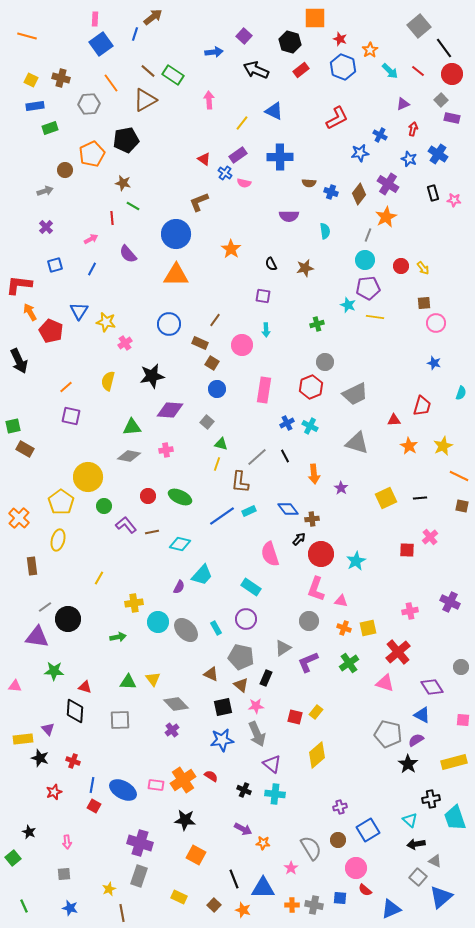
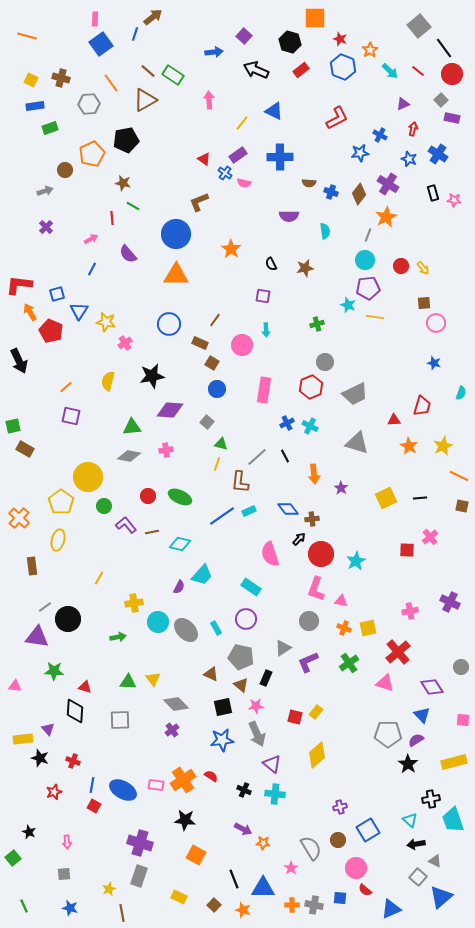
blue square at (55, 265): moved 2 px right, 29 px down
blue triangle at (422, 715): rotated 18 degrees clockwise
gray pentagon at (388, 734): rotated 12 degrees counterclockwise
cyan trapezoid at (455, 818): moved 2 px left, 2 px down
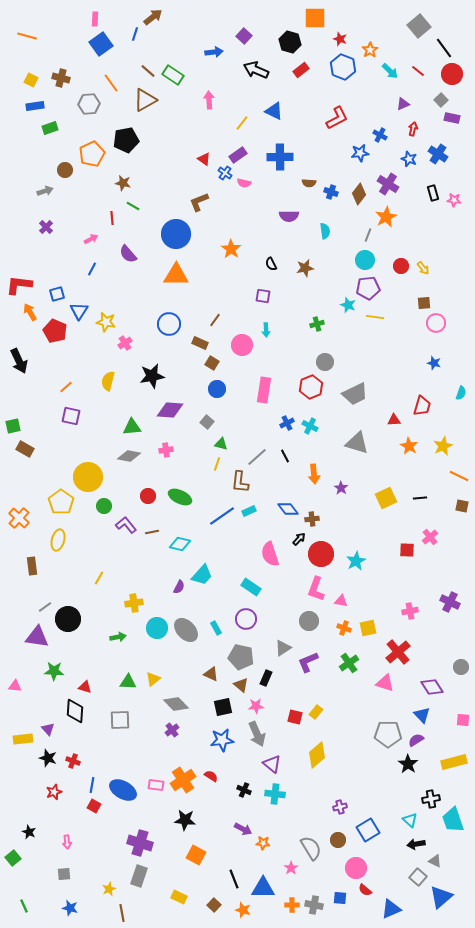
red pentagon at (51, 331): moved 4 px right
cyan circle at (158, 622): moved 1 px left, 6 px down
yellow triangle at (153, 679): rotated 28 degrees clockwise
black star at (40, 758): moved 8 px right
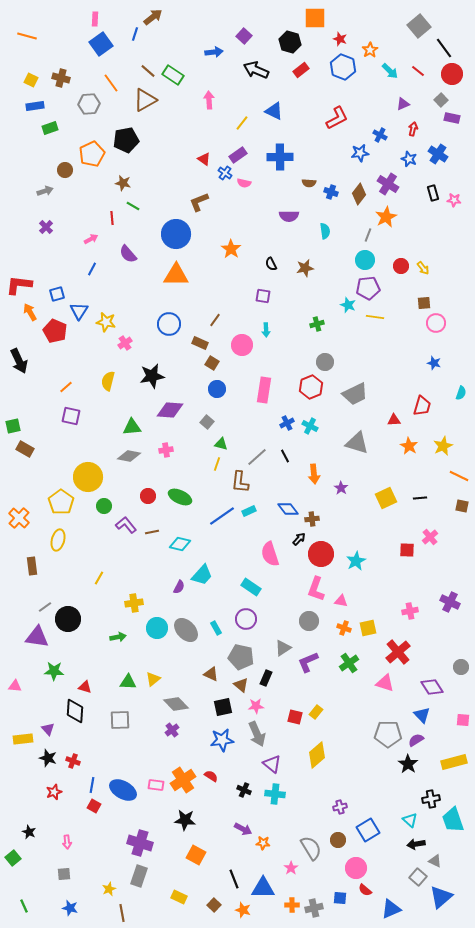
gray cross at (314, 905): moved 3 px down; rotated 24 degrees counterclockwise
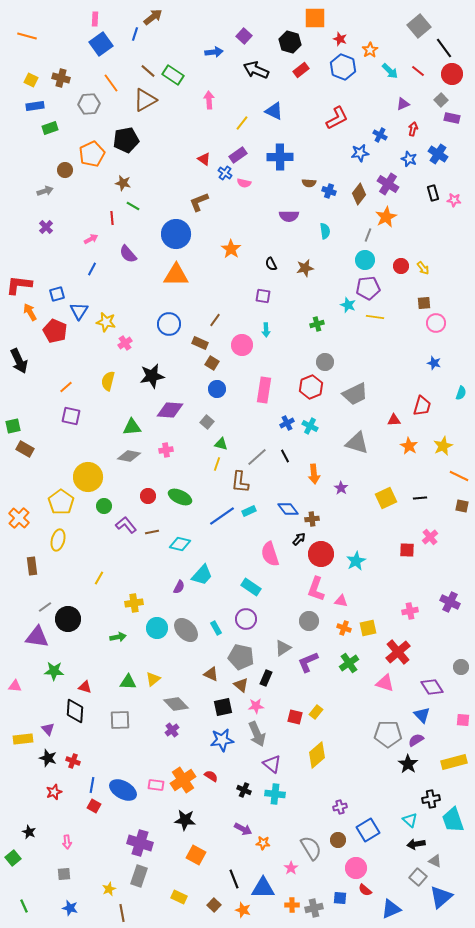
blue cross at (331, 192): moved 2 px left, 1 px up
